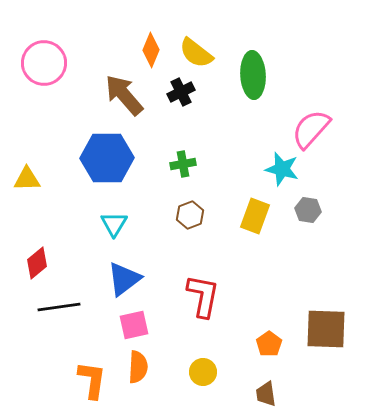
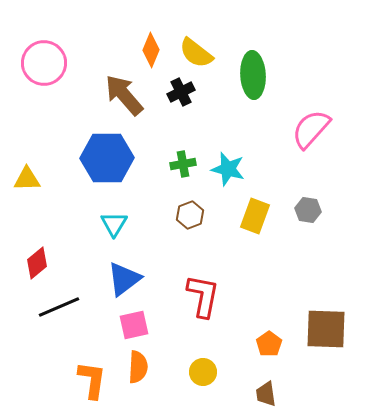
cyan star: moved 54 px left
black line: rotated 15 degrees counterclockwise
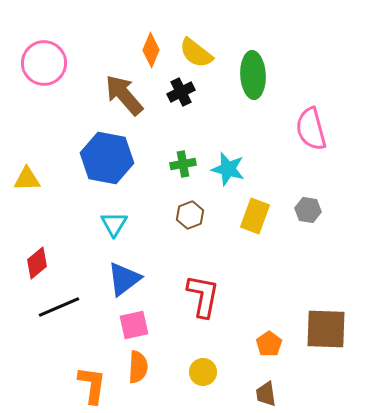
pink semicircle: rotated 57 degrees counterclockwise
blue hexagon: rotated 12 degrees clockwise
orange L-shape: moved 5 px down
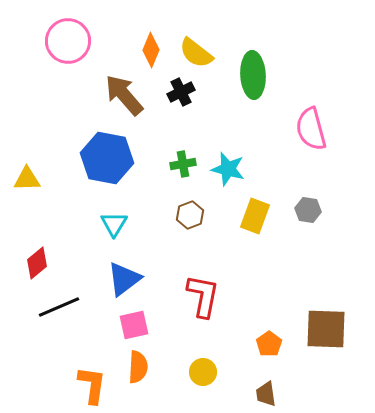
pink circle: moved 24 px right, 22 px up
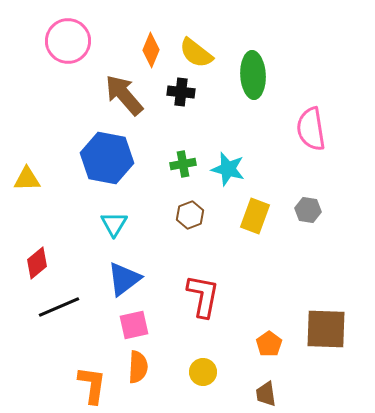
black cross: rotated 32 degrees clockwise
pink semicircle: rotated 6 degrees clockwise
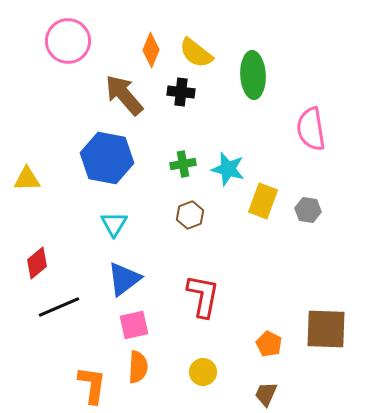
yellow rectangle: moved 8 px right, 15 px up
orange pentagon: rotated 10 degrees counterclockwise
brown trapezoid: rotated 32 degrees clockwise
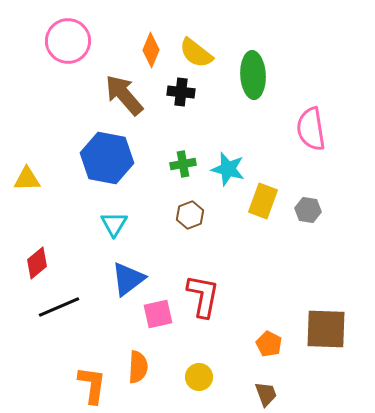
blue triangle: moved 4 px right
pink square: moved 24 px right, 11 px up
yellow circle: moved 4 px left, 5 px down
brown trapezoid: rotated 136 degrees clockwise
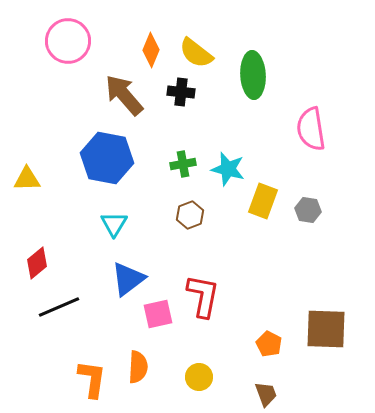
orange L-shape: moved 6 px up
